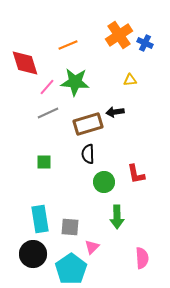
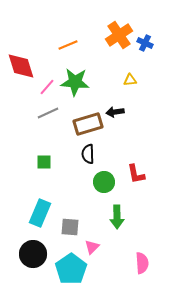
red diamond: moved 4 px left, 3 px down
cyan rectangle: moved 6 px up; rotated 32 degrees clockwise
pink semicircle: moved 5 px down
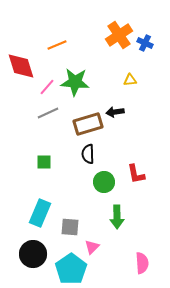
orange line: moved 11 px left
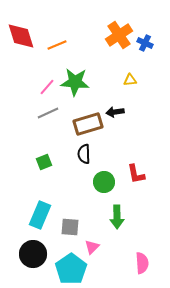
red diamond: moved 30 px up
black semicircle: moved 4 px left
green square: rotated 21 degrees counterclockwise
cyan rectangle: moved 2 px down
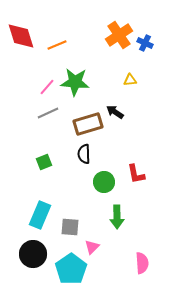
black arrow: rotated 42 degrees clockwise
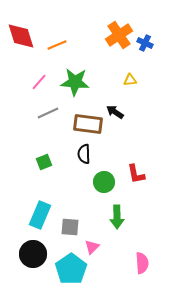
pink line: moved 8 px left, 5 px up
brown rectangle: rotated 24 degrees clockwise
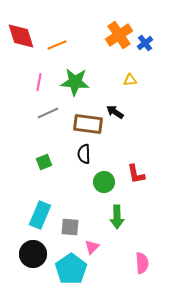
blue cross: rotated 28 degrees clockwise
pink line: rotated 30 degrees counterclockwise
